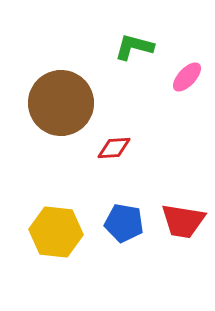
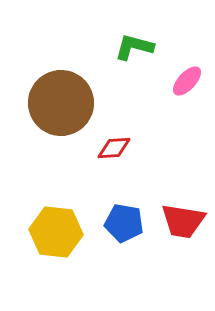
pink ellipse: moved 4 px down
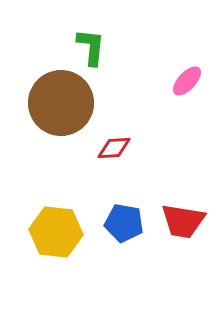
green L-shape: moved 43 px left; rotated 81 degrees clockwise
